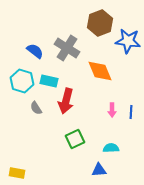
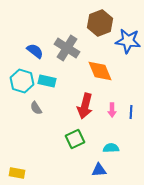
cyan rectangle: moved 2 px left
red arrow: moved 19 px right, 5 px down
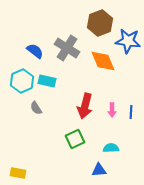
orange diamond: moved 3 px right, 10 px up
cyan hexagon: rotated 20 degrees clockwise
yellow rectangle: moved 1 px right
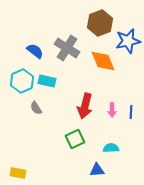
blue star: rotated 20 degrees counterclockwise
blue triangle: moved 2 px left
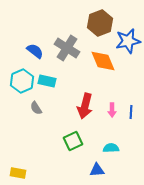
green square: moved 2 px left, 2 px down
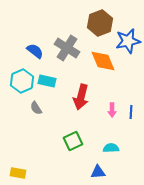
red arrow: moved 4 px left, 9 px up
blue triangle: moved 1 px right, 2 px down
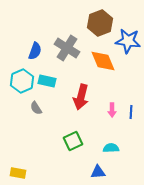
blue star: rotated 20 degrees clockwise
blue semicircle: rotated 72 degrees clockwise
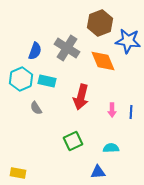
cyan hexagon: moved 1 px left, 2 px up
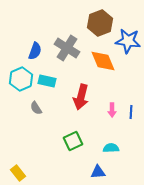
yellow rectangle: rotated 42 degrees clockwise
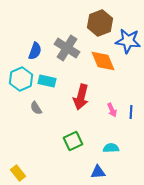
pink arrow: rotated 24 degrees counterclockwise
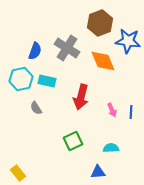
cyan hexagon: rotated 10 degrees clockwise
